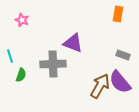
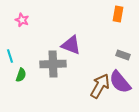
purple triangle: moved 2 px left, 2 px down
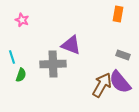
cyan line: moved 2 px right, 1 px down
brown arrow: moved 2 px right, 1 px up
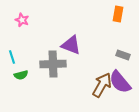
green semicircle: rotated 56 degrees clockwise
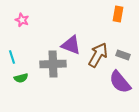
green semicircle: moved 3 px down
brown arrow: moved 4 px left, 30 px up
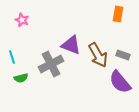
brown arrow: rotated 120 degrees clockwise
gray cross: moved 2 px left; rotated 25 degrees counterclockwise
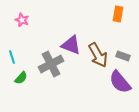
gray rectangle: moved 1 px down
green semicircle: rotated 32 degrees counterclockwise
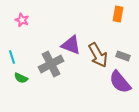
green semicircle: rotated 72 degrees clockwise
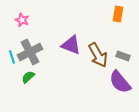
gray cross: moved 21 px left, 12 px up
green semicircle: moved 7 px right, 1 px up; rotated 112 degrees clockwise
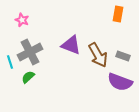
cyan line: moved 2 px left, 5 px down
purple semicircle: rotated 30 degrees counterclockwise
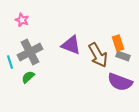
orange rectangle: moved 29 px down; rotated 28 degrees counterclockwise
